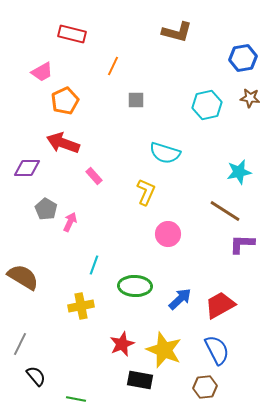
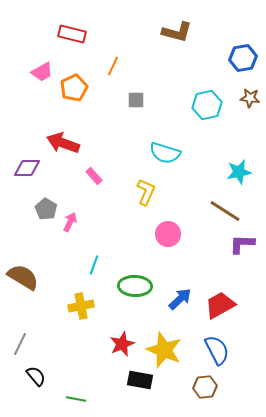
orange pentagon: moved 9 px right, 13 px up
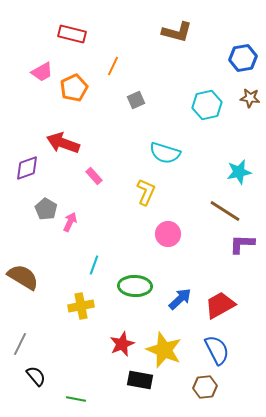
gray square: rotated 24 degrees counterclockwise
purple diamond: rotated 20 degrees counterclockwise
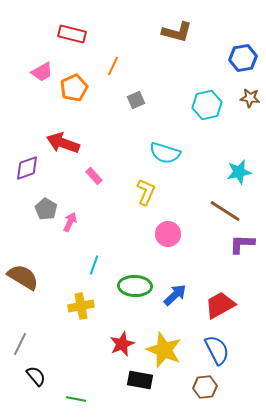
blue arrow: moved 5 px left, 4 px up
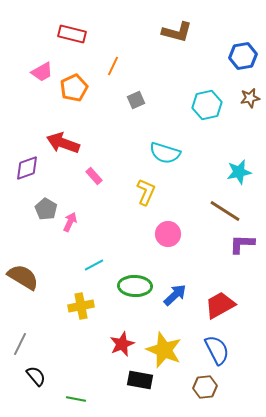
blue hexagon: moved 2 px up
brown star: rotated 18 degrees counterclockwise
cyan line: rotated 42 degrees clockwise
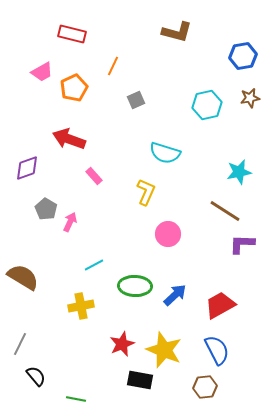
red arrow: moved 6 px right, 4 px up
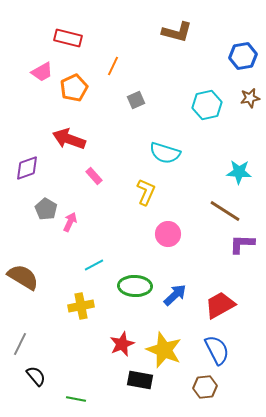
red rectangle: moved 4 px left, 4 px down
cyan star: rotated 15 degrees clockwise
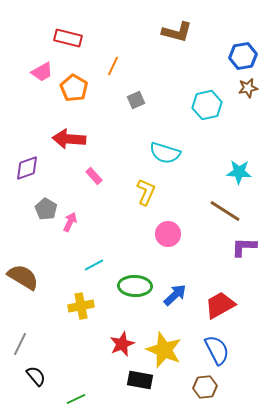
orange pentagon: rotated 16 degrees counterclockwise
brown star: moved 2 px left, 10 px up
red arrow: rotated 16 degrees counterclockwise
purple L-shape: moved 2 px right, 3 px down
green line: rotated 36 degrees counterclockwise
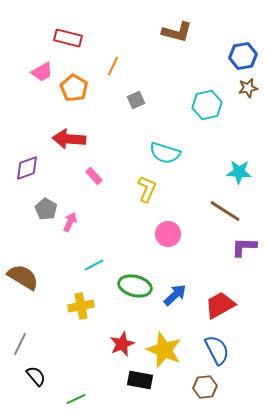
yellow L-shape: moved 1 px right, 3 px up
green ellipse: rotated 12 degrees clockwise
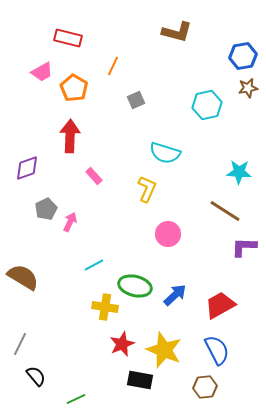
red arrow: moved 1 px right, 3 px up; rotated 88 degrees clockwise
gray pentagon: rotated 15 degrees clockwise
yellow cross: moved 24 px right, 1 px down; rotated 20 degrees clockwise
